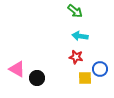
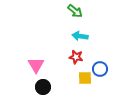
pink triangle: moved 19 px right, 4 px up; rotated 30 degrees clockwise
black circle: moved 6 px right, 9 px down
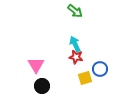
cyan arrow: moved 5 px left, 8 px down; rotated 56 degrees clockwise
yellow square: rotated 16 degrees counterclockwise
black circle: moved 1 px left, 1 px up
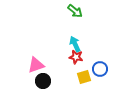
pink triangle: rotated 42 degrees clockwise
yellow square: moved 1 px left, 1 px up
black circle: moved 1 px right, 5 px up
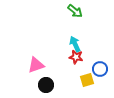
yellow square: moved 3 px right, 3 px down
black circle: moved 3 px right, 4 px down
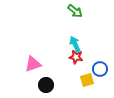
pink triangle: moved 3 px left, 1 px up
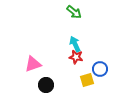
green arrow: moved 1 px left, 1 px down
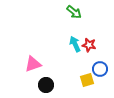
red star: moved 13 px right, 12 px up
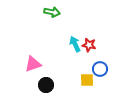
green arrow: moved 22 px left; rotated 28 degrees counterclockwise
yellow square: rotated 16 degrees clockwise
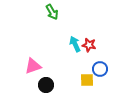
green arrow: rotated 49 degrees clockwise
pink triangle: moved 2 px down
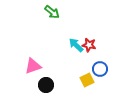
green arrow: rotated 21 degrees counterclockwise
cyan arrow: moved 1 px right, 1 px down; rotated 21 degrees counterclockwise
yellow square: rotated 24 degrees counterclockwise
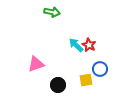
green arrow: rotated 28 degrees counterclockwise
red star: rotated 16 degrees clockwise
pink triangle: moved 3 px right, 2 px up
yellow square: moved 1 px left; rotated 16 degrees clockwise
black circle: moved 12 px right
